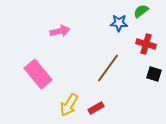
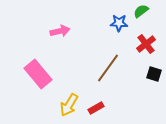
red cross: rotated 36 degrees clockwise
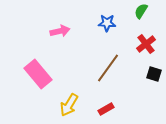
green semicircle: rotated 21 degrees counterclockwise
blue star: moved 12 px left
red rectangle: moved 10 px right, 1 px down
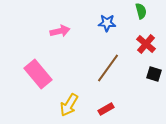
green semicircle: rotated 133 degrees clockwise
red cross: rotated 12 degrees counterclockwise
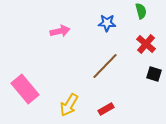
brown line: moved 3 px left, 2 px up; rotated 8 degrees clockwise
pink rectangle: moved 13 px left, 15 px down
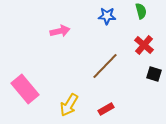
blue star: moved 7 px up
red cross: moved 2 px left, 1 px down
